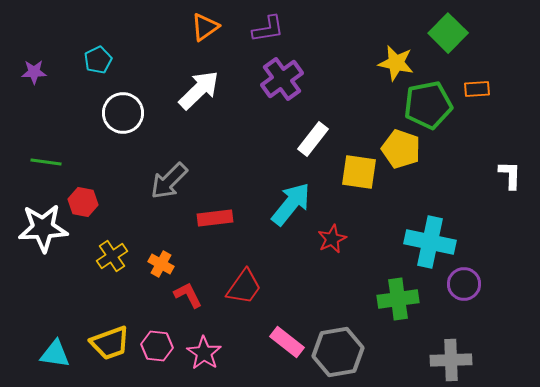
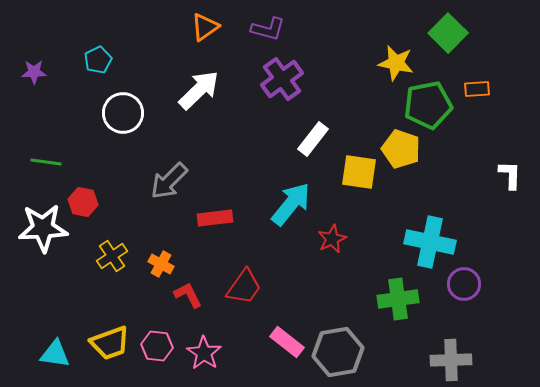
purple L-shape: rotated 24 degrees clockwise
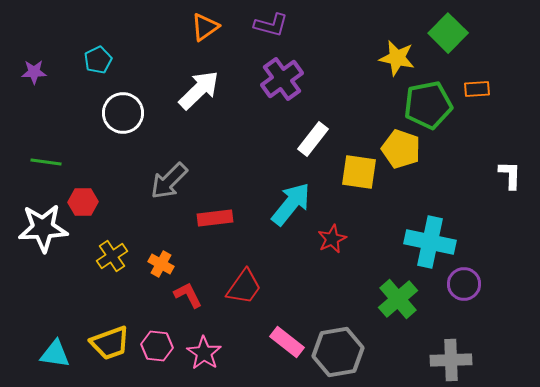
purple L-shape: moved 3 px right, 4 px up
yellow star: moved 1 px right, 5 px up
red hexagon: rotated 12 degrees counterclockwise
green cross: rotated 33 degrees counterclockwise
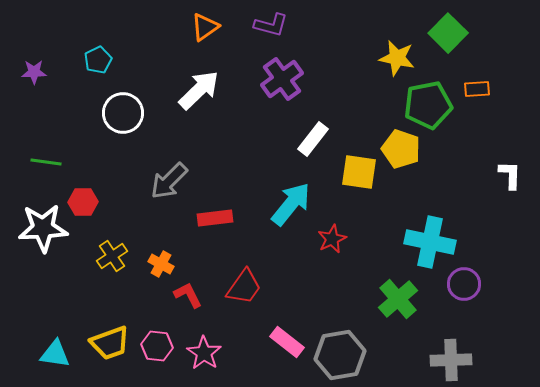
gray hexagon: moved 2 px right, 3 px down
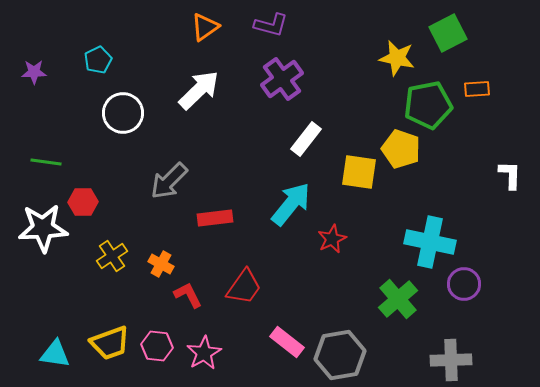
green square: rotated 18 degrees clockwise
white rectangle: moved 7 px left
pink star: rotated 8 degrees clockwise
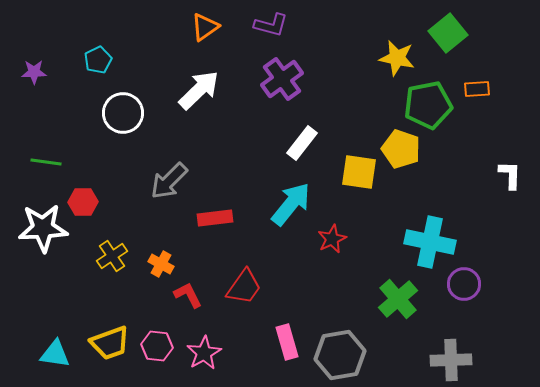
green square: rotated 12 degrees counterclockwise
white rectangle: moved 4 px left, 4 px down
pink rectangle: rotated 36 degrees clockwise
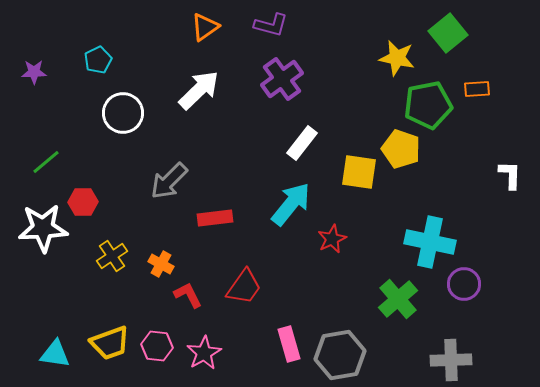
green line: rotated 48 degrees counterclockwise
pink rectangle: moved 2 px right, 2 px down
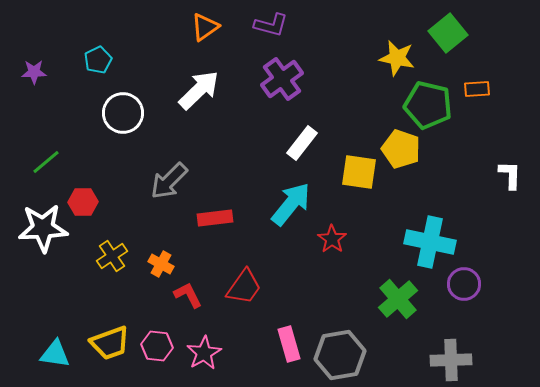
green pentagon: rotated 24 degrees clockwise
red star: rotated 12 degrees counterclockwise
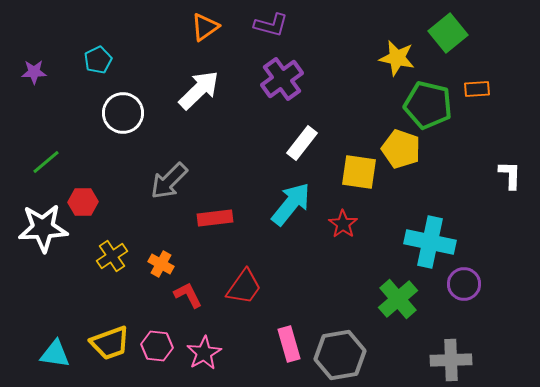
red star: moved 11 px right, 15 px up
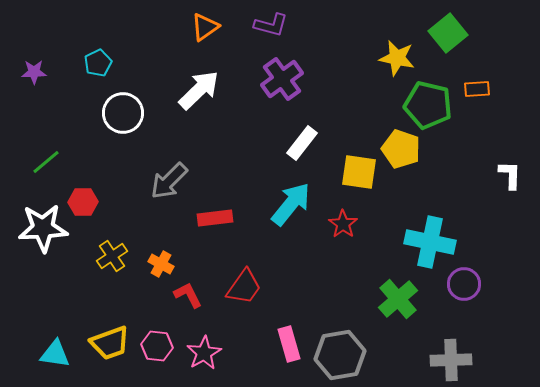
cyan pentagon: moved 3 px down
